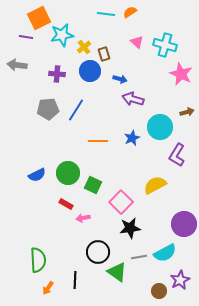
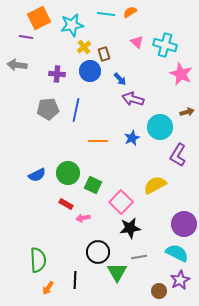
cyan star: moved 10 px right, 10 px up
blue arrow: rotated 32 degrees clockwise
blue line: rotated 20 degrees counterclockwise
purple L-shape: moved 1 px right
cyan semicircle: moved 12 px right; rotated 125 degrees counterclockwise
green triangle: rotated 25 degrees clockwise
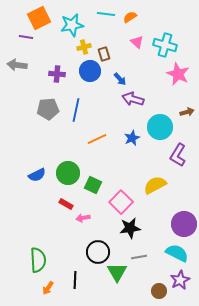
orange semicircle: moved 5 px down
yellow cross: rotated 24 degrees clockwise
pink star: moved 3 px left
orange line: moved 1 px left, 2 px up; rotated 24 degrees counterclockwise
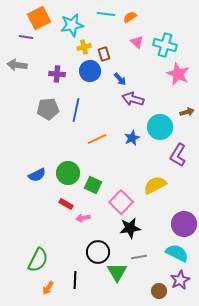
green semicircle: rotated 30 degrees clockwise
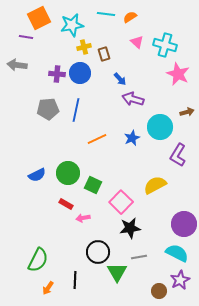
blue circle: moved 10 px left, 2 px down
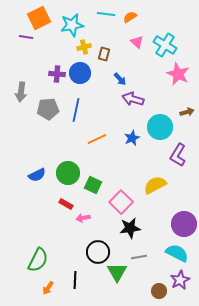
cyan cross: rotated 15 degrees clockwise
brown rectangle: rotated 32 degrees clockwise
gray arrow: moved 4 px right, 27 px down; rotated 90 degrees counterclockwise
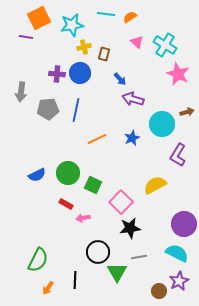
cyan circle: moved 2 px right, 3 px up
purple star: moved 1 px left, 1 px down
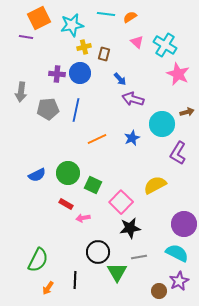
purple L-shape: moved 2 px up
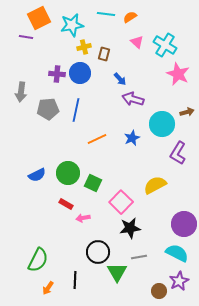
green square: moved 2 px up
